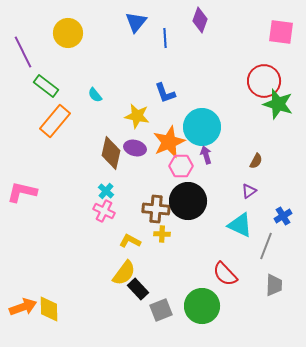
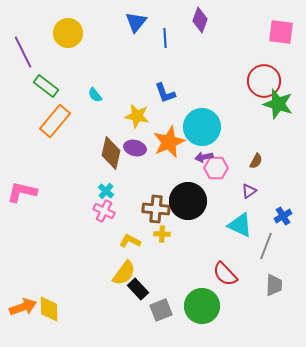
purple arrow: moved 2 px left, 2 px down; rotated 84 degrees counterclockwise
pink hexagon: moved 35 px right, 2 px down
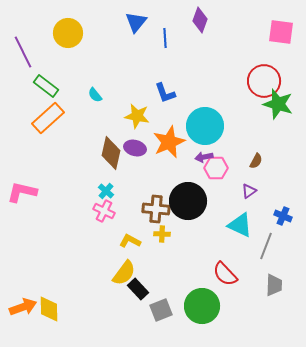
orange rectangle: moved 7 px left, 3 px up; rotated 8 degrees clockwise
cyan circle: moved 3 px right, 1 px up
blue cross: rotated 36 degrees counterclockwise
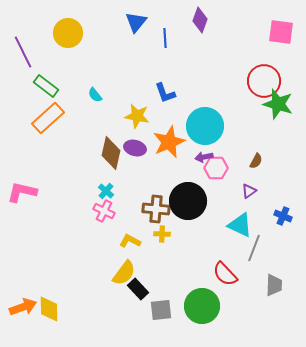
gray line: moved 12 px left, 2 px down
gray square: rotated 15 degrees clockwise
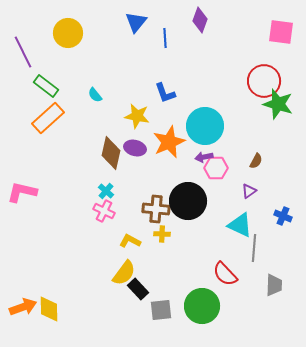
gray line: rotated 16 degrees counterclockwise
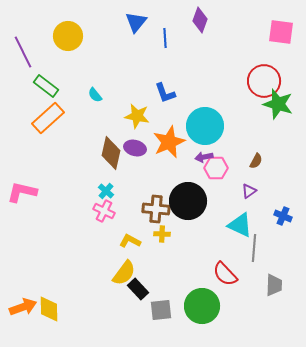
yellow circle: moved 3 px down
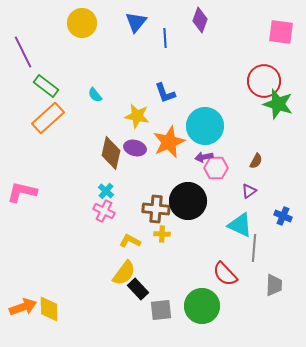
yellow circle: moved 14 px right, 13 px up
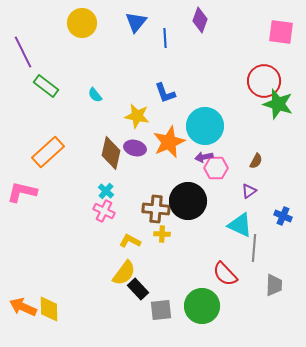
orange rectangle: moved 34 px down
orange arrow: rotated 136 degrees counterclockwise
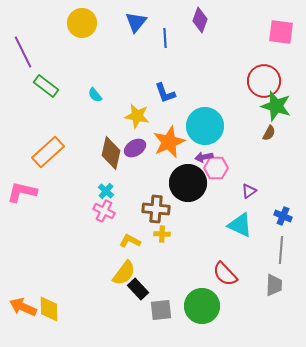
green star: moved 2 px left, 2 px down
purple ellipse: rotated 45 degrees counterclockwise
brown semicircle: moved 13 px right, 28 px up
black circle: moved 18 px up
gray line: moved 27 px right, 2 px down
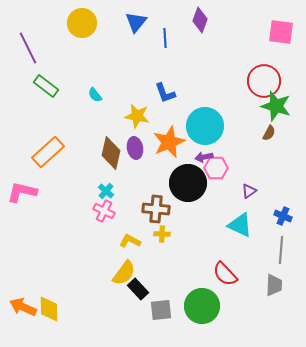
purple line: moved 5 px right, 4 px up
purple ellipse: rotated 70 degrees counterclockwise
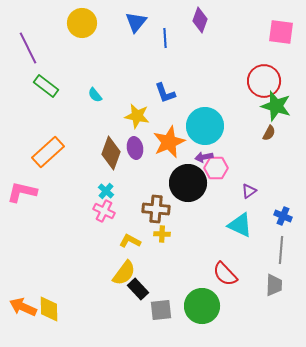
brown diamond: rotated 8 degrees clockwise
